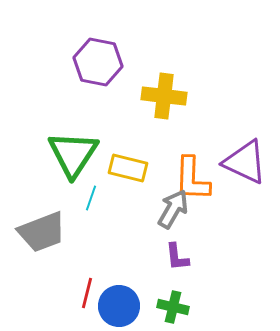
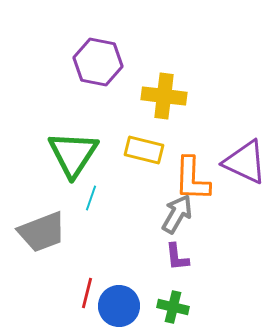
yellow rectangle: moved 16 px right, 18 px up
gray arrow: moved 4 px right, 5 px down
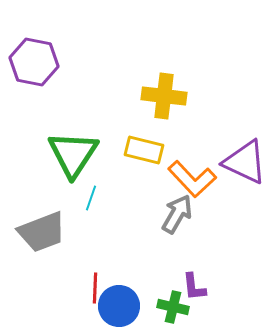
purple hexagon: moved 64 px left
orange L-shape: rotated 45 degrees counterclockwise
purple L-shape: moved 17 px right, 30 px down
red line: moved 8 px right, 5 px up; rotated 12 degrees counterclockwise
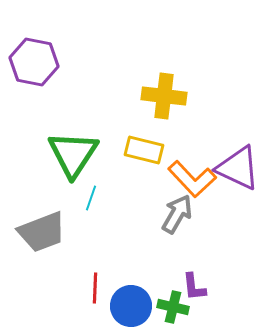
purple triangle: moved 7 px left, 6 px down
blue circle: moved 12 px right
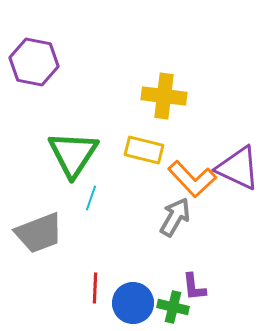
gray arrow: moved 2 px left, 3 px down
gray trapezoid: moved 3 px left, 1 px down
blue circle: moved 2 px right, 3 px up
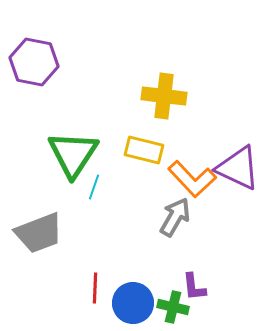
cyan line: moved 3 px right, 11 px up
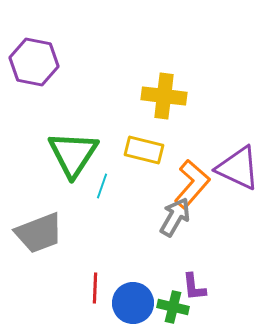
orange L-shape: moved 5 px down; rotated 96 degrees counterclockwise
cyan line: moved 8 px right, 1 px up
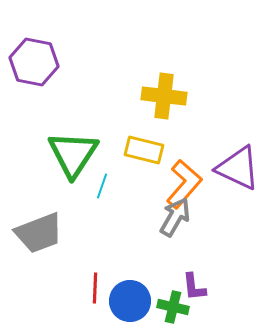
orange L-shape: moved 8 px left
blue circle: moved 3 px left, 2 px up
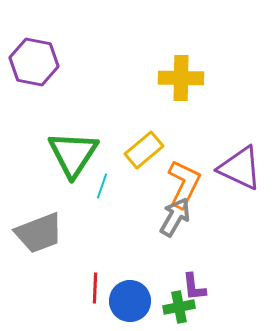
yellow cross: moved 17 px right, 18 px up; rotated 6 degrees counterclockwise
yellow rectangle: rotated 54 degrees counterclockwise
purple triangle: moved 2 px right
orange L-shape: rotated 15 degrees counterclockwise
green cross: moved 6 px right; rotated 24 degrees counterclockwise
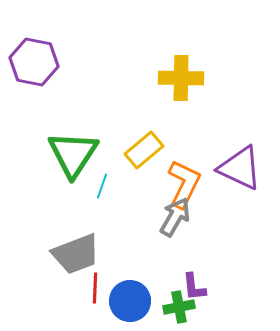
gray trapezoid: moved 37 px right, 21 px down
